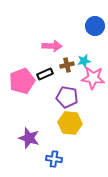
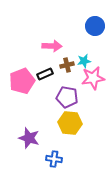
pink star: rotated 15 degrees counterclockwise
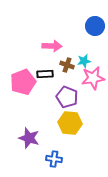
brown cross: rotated 32 degrees clockwise
black rectangle: rotated 21 degrees clockwise
pink pentagon: moved 1 px right, 1 px down
purple pentagon: rotated 10 degrees clockwise
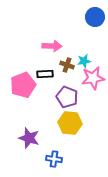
blue circle: moved 9 px up
pink pentagon: moved 3 px down
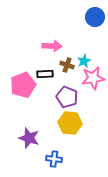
cyan star: rotated 16 degrees counterclockwise
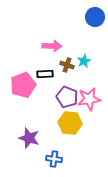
pink star: moved 4 px left, 21 px down
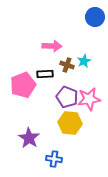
purple star: rotated 15 degrees clockwise
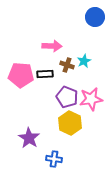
pink pentagon: moved 2 px left, 10 px up; rotated 25 degrees clockwise
pink star: moved 2 px right
yellow hexagon: rotated 20 degrees clockwise
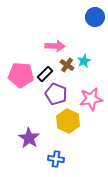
pink arrow: moved 3 px right
brown cross: rotated 16 degrees clockwise
black rectangle: rotated 42 degrees counterclockwise
purple pentagon: moved 11 px left, 3 px up
yellow hexagon: moved 2 px left, 2 px up
blue cross: moved 2 px right
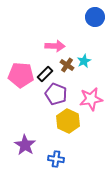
purple star: moved 4 px left, 7 px down
